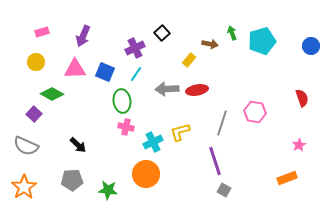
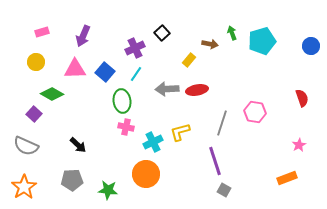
blue square: rotated 18 degrees clockwise
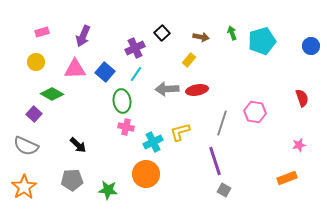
brown arrow: moved 9 px left, 7 px up
pink star: rotated 16 degrees clockwise
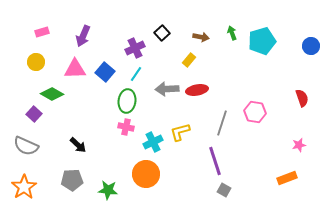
green ellipse: moved 5 px right; rotated 15 degrees clockwise
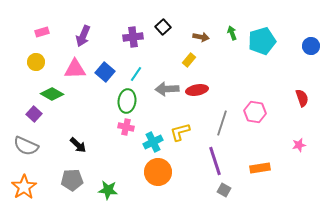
black square: moved 1 px right, 6 px up
purple cross: moved 2 px left, 11 px up; rotated 18 degrees clockwise
orange circle: moved 12 px right, 2 px up
orange rectangle: moved 27 px left, 10 px up; rotated 12 degrees clockwise
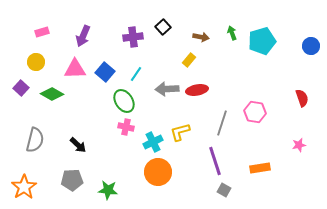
green ellipse: moved 3 px left; rotated 40 degrees counterclockwise
purple square: moved 13 px left, 26 px up
gray semicircle: moved 9 px right, 6 px up; rotated 100 degrees counterclockwise
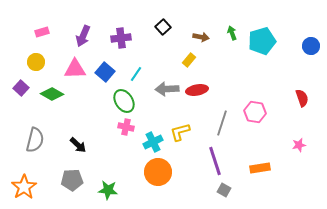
purple cross: moved 12 px left, 1 px down
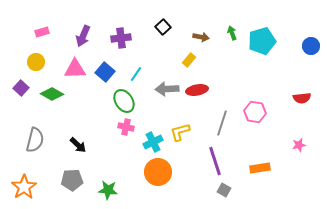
red semicircle: rotated 102 degrees clockwise
